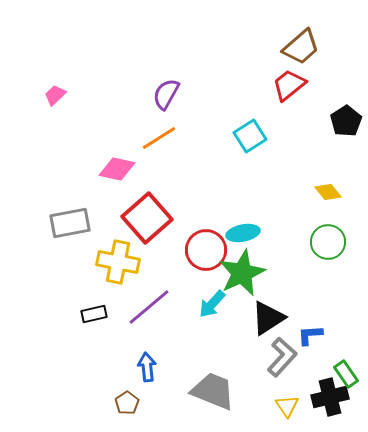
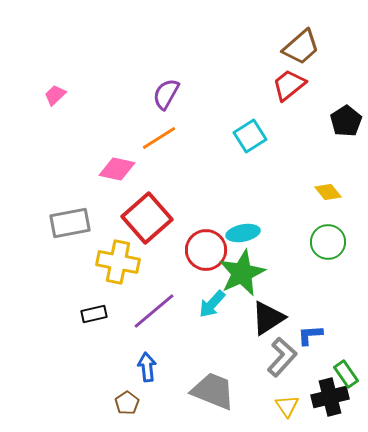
purple line: moved 5 px right, 4 px down
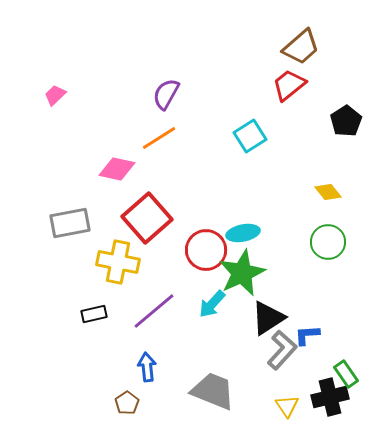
blue L-shape: moved 3 px left
gray L-shape: moved 7 px up
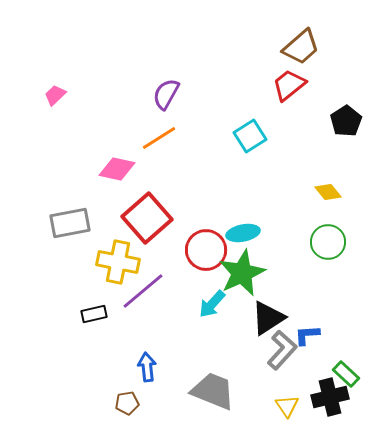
purple line: moved 11 px left, 20 px up
green rectangle: rotated 12 degrees counterclockwise
brown pentagon: rotated 25 degrees clockwise
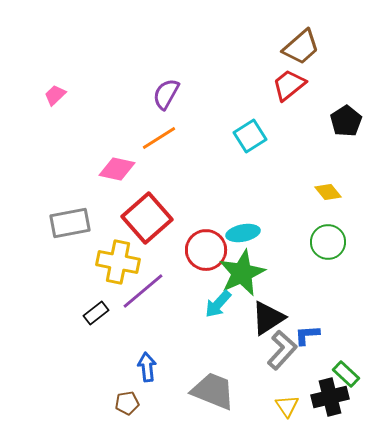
cyan arrow: moved 6 px right
black rectangle: moved 2 px right, 1 px up; rotated 25 degrees counterclockwise
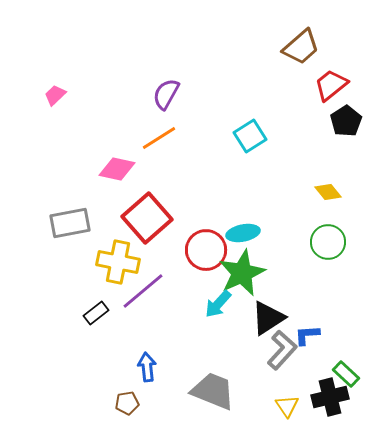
red trapezoid: moved 42 px right
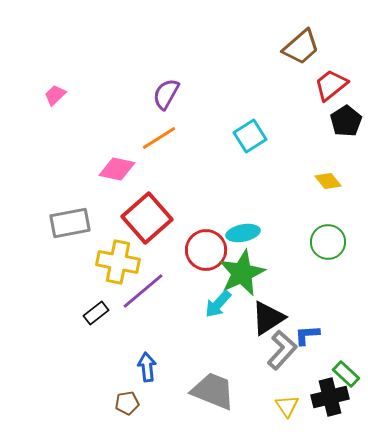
yellow diamond: moved 11 px up
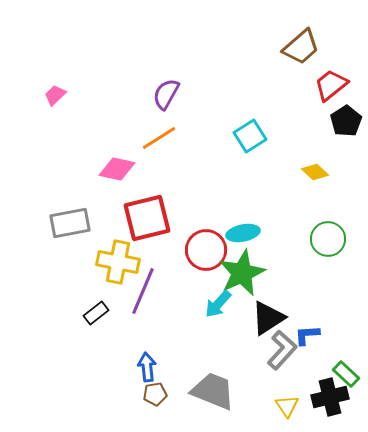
yellow diamond: moved 13 px left, 9 px up; rotated 8 degrees counterclockwise
red square: rotated 27 degrees clockwise
green circle: moved 3 px up
purple line: rotated 27 degrees counterclockwise
brown pentagon: moved 28 px right, 9 px up
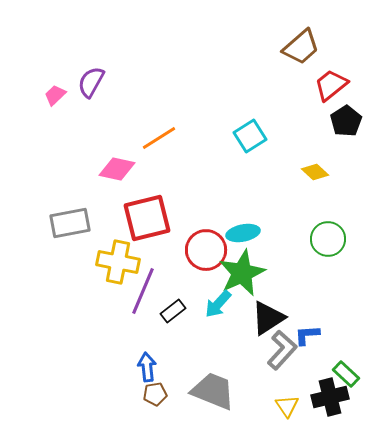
purple semicircle: moved 75 px left, 12 px up
black rectangle: moved 77 px right, 2 px up
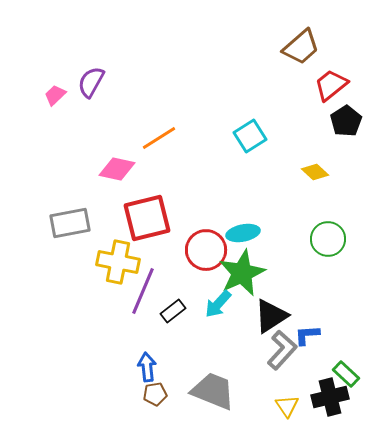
black triangle: moved 3 px right, 2 px up
